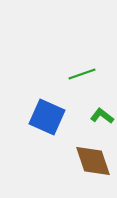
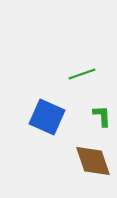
green L-shape: rotated 50 degrees clockwise
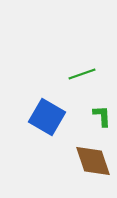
blue square: rotated 6 degrees clockwise
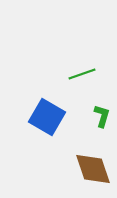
green L-shape: rotated 20 degrees clockwise
brown diamond: moved 8 px down
